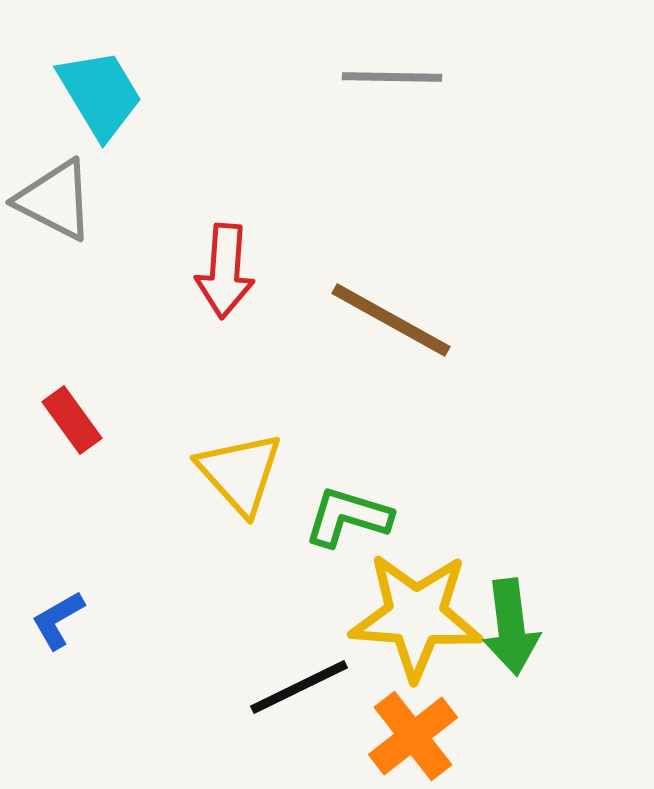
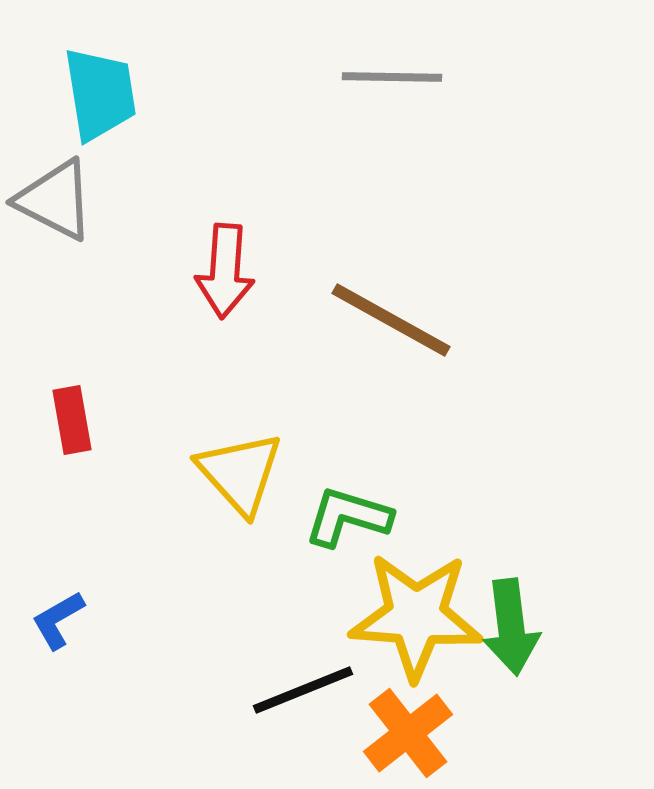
cyan trapezoid: rotated 22 degrees clockwise
red rectangle: rotated 26 degrees clockwise
black line: moved 4 px right, 3 px down; rotated 4 degrees clockwise
orange cross: moved 5 px left, 3 px up
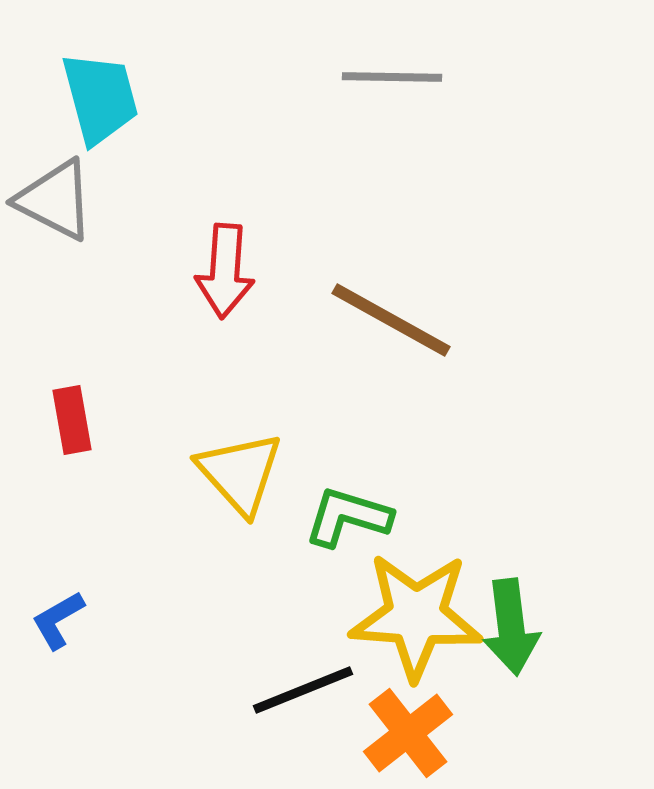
cyan trapezoid: moved 4 px down; rotated 6 degrees counterclockwise
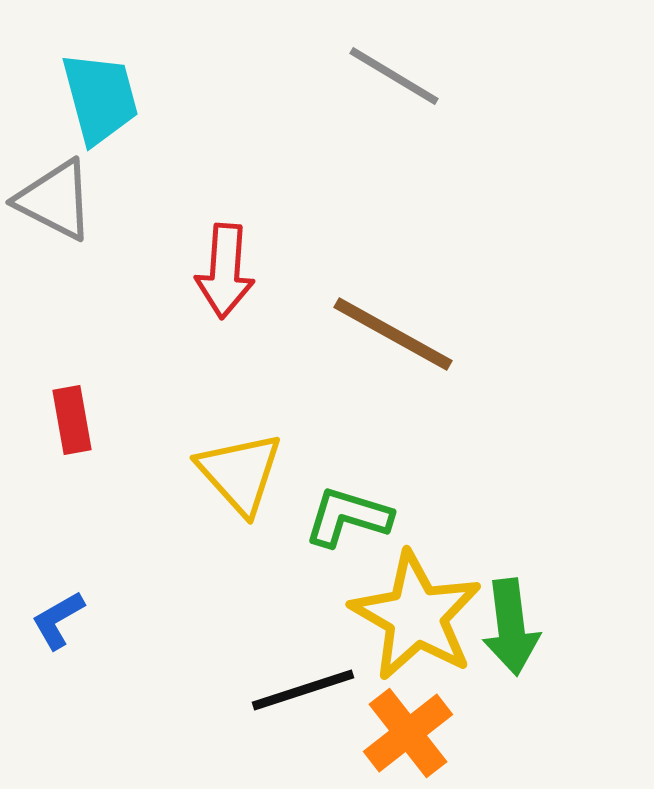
gray line: moved 2 px right, 1 px up; rotated 30 degrees clockwise
brown line: moved 2 px right, 14 px down
yellow star: rotated 26 degrees clockwise
black line: rotated 4 degrees clockwise
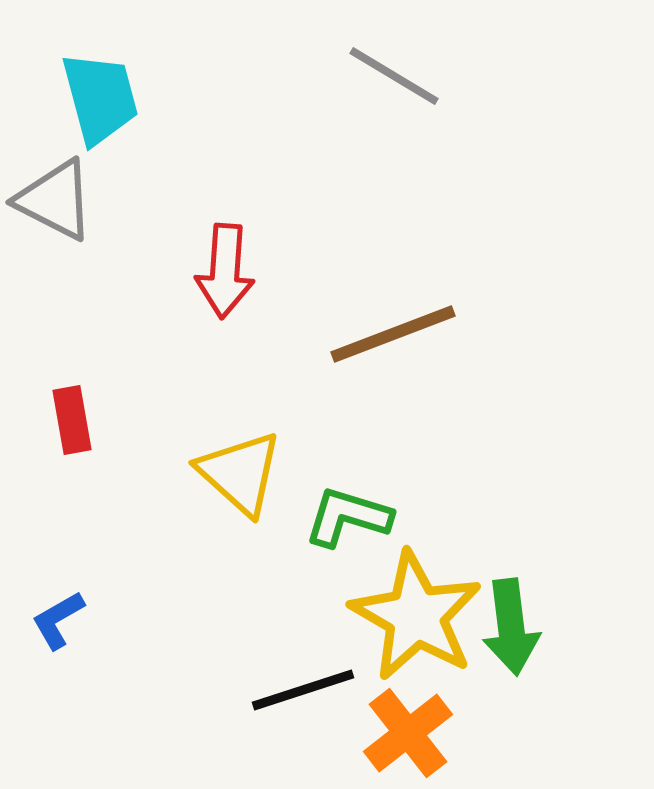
brown line: rotated 50 degrees counterclockwise
yellow triangle: rotated 6 degrees counterclockwise
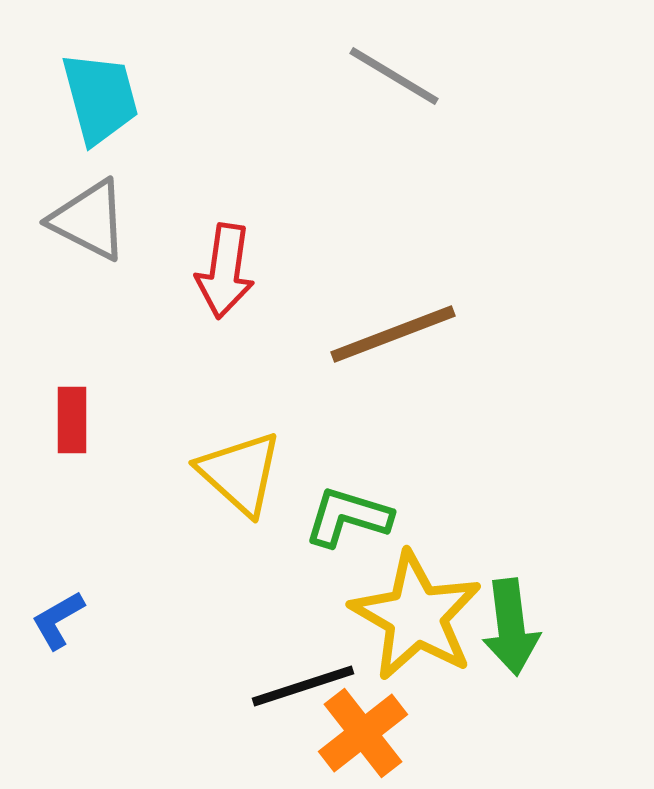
gray triangle: moved 34 px right, 20 px down
red arrow: rotated 4 degrees clockwise
red rectangle: rotated 10 degrees clockwise
black line: moved 4 px up
orange cross: moved 45 px left
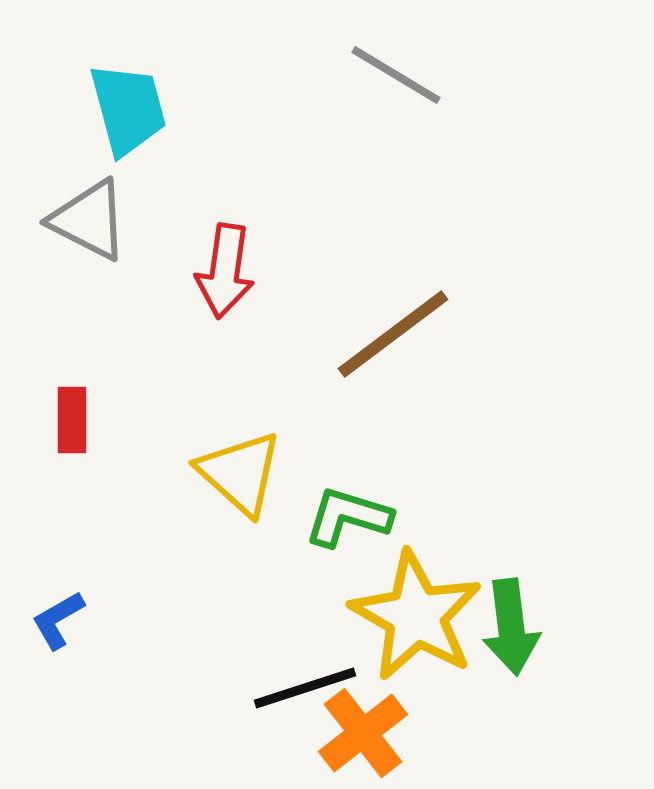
gray line: moved 2 px right, 1 px up
cyan trapezoid: moved 28 px right, 11 px down
brown line: rotated 16 degrees counterclockwise
black line: moved 2 px right, 2 px down
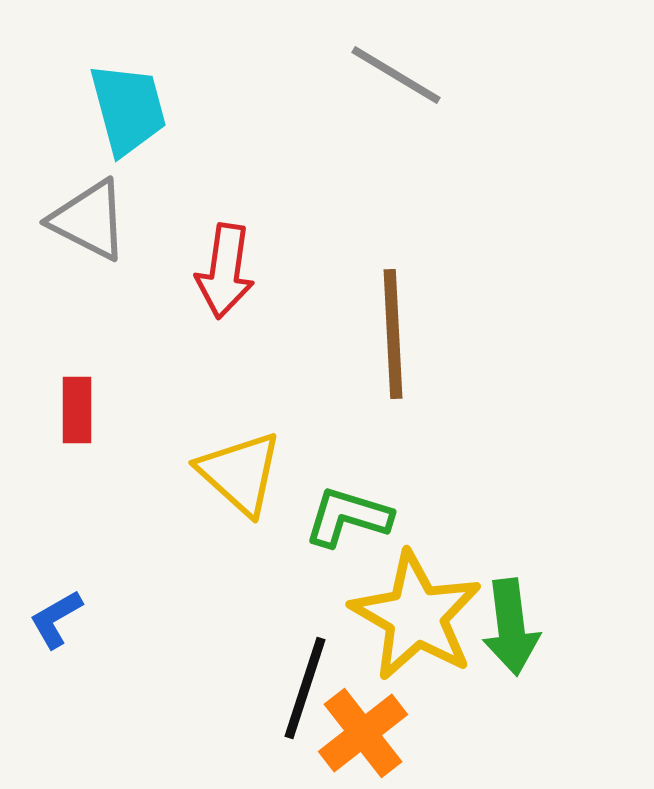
brown line: rotated 56 degrees counterclockwise
red rectangle: moved 5 px right, 10 px up
blue L-shape: moved 2 px left, 1 px up
black line: rotated 54 degrees counterclockwise
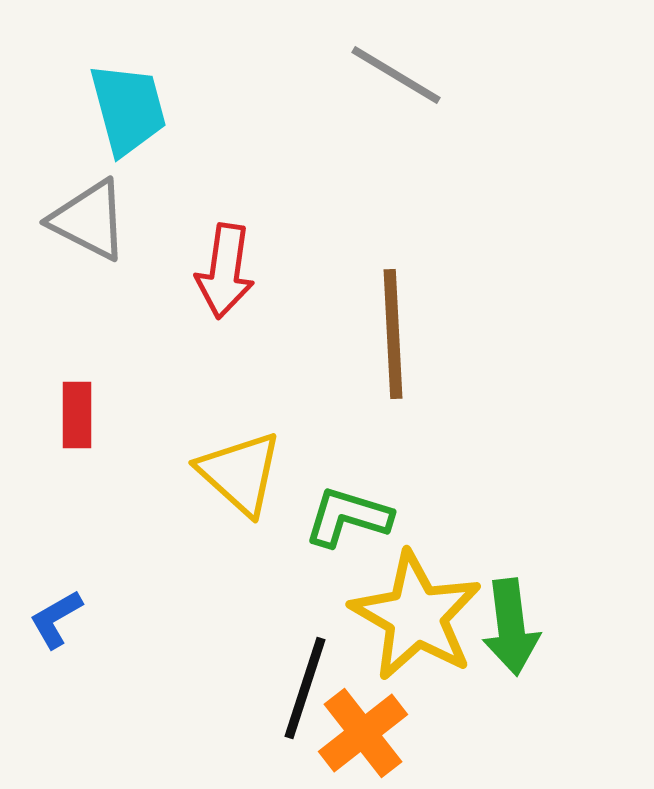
red rectangle: moved 5 px down
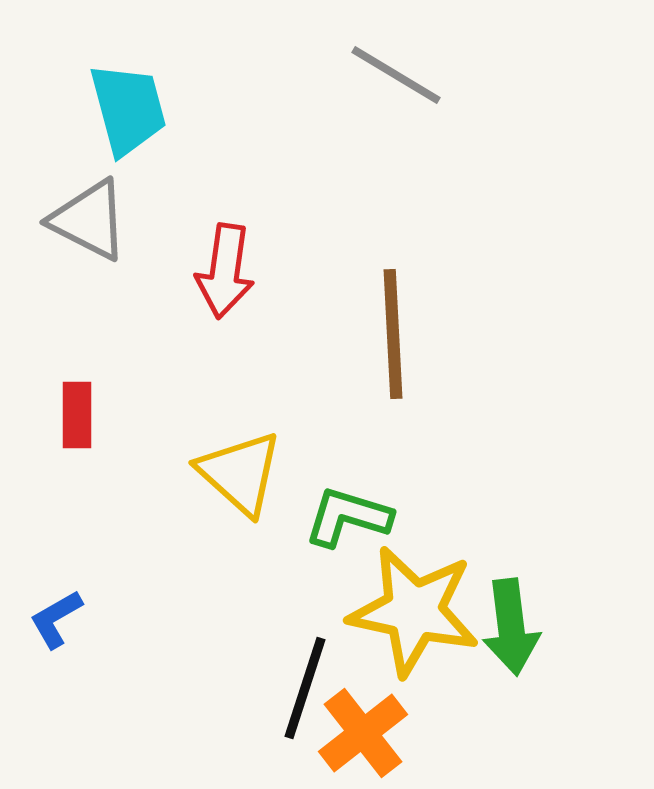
yellow star: moved 2 px left, 5 px up; rotated 18 degrees counterclockwise
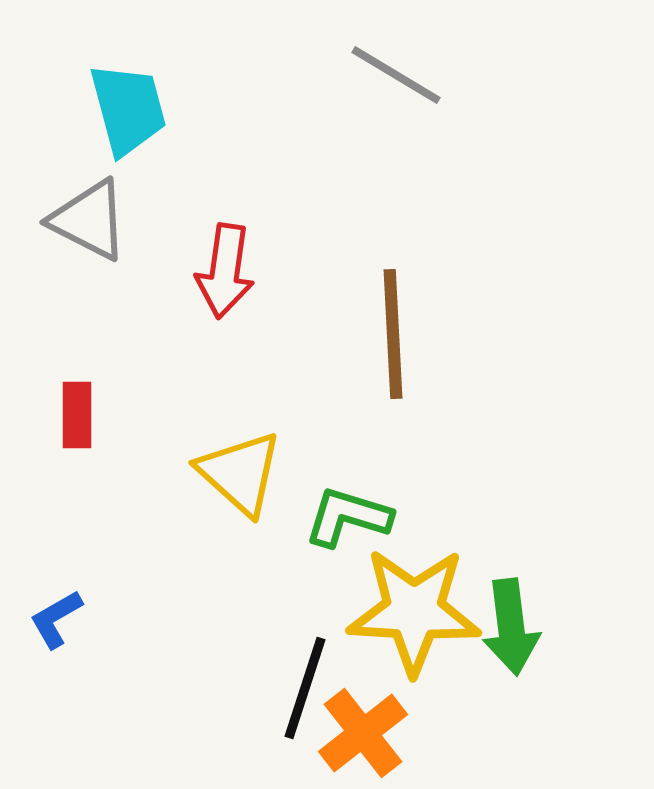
yellow star: rotated 9 degrees counterclockwise
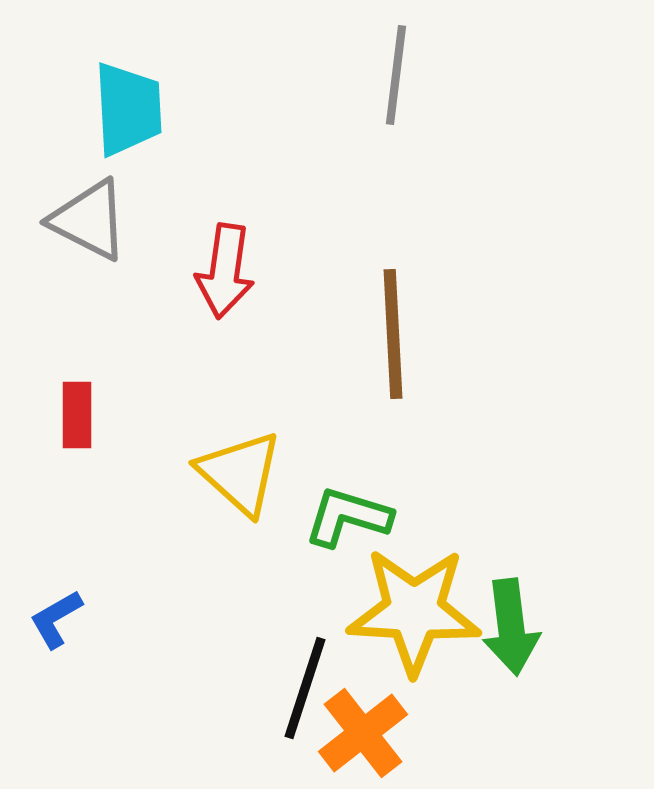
gray line: rotated 66 degrees clockwise
cyan trapezoid: rotated 12 degrees clockwise
